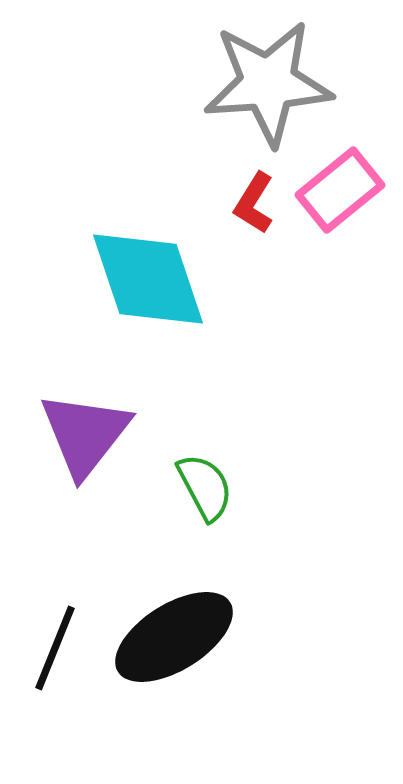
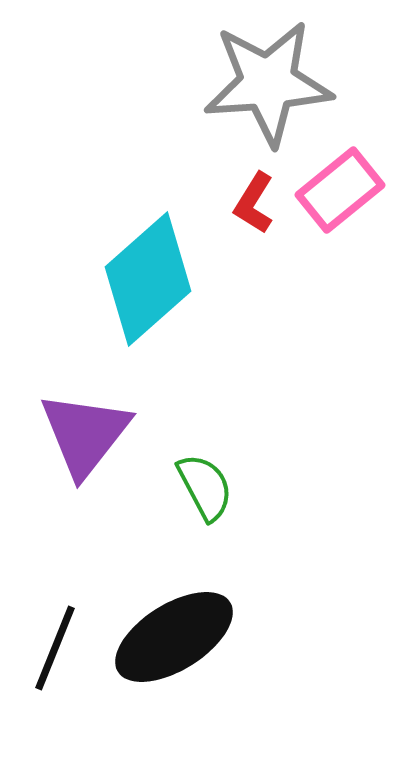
cyan diamond: rotated 67 degrees clockwise
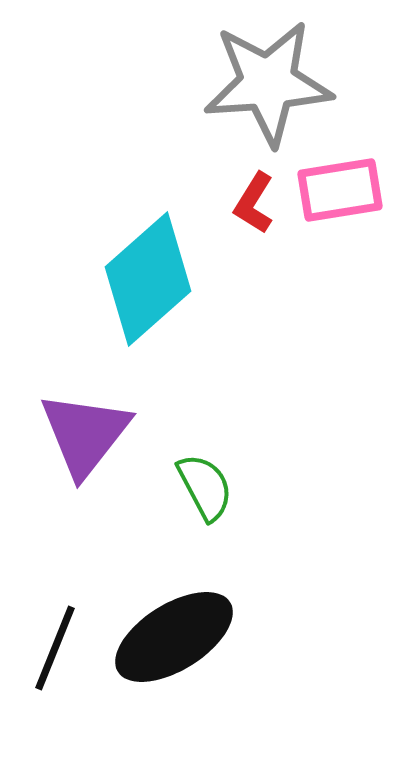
pink rectangle: rotated 30 degrees clockwise
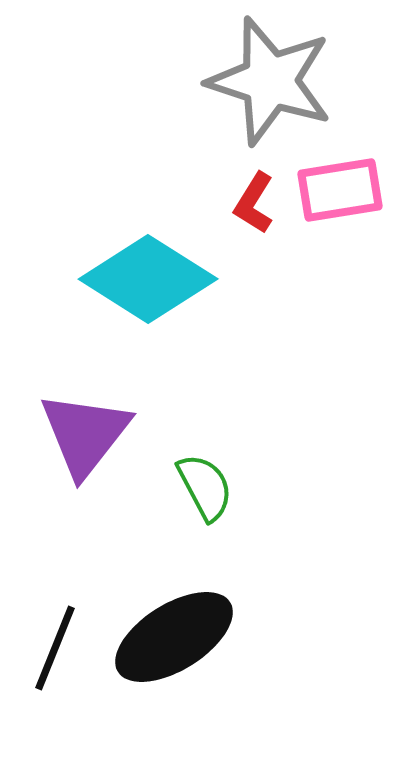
gray star: moved 2 px right, 2 px up; rotated 22 degrees clockwise
cyan diamond: rotated 74 degrees clockwise
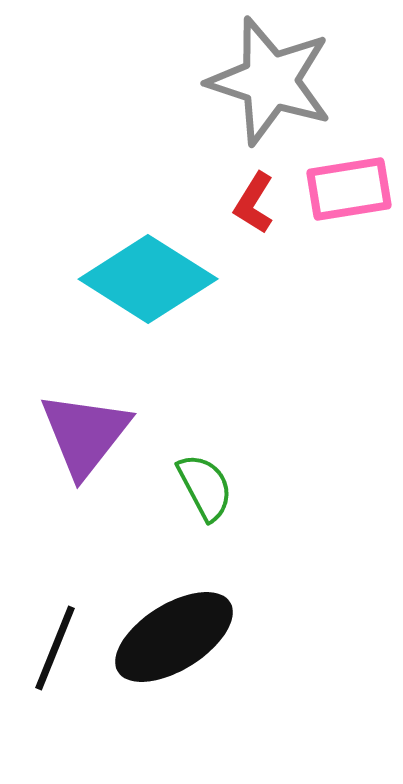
pink rectangle: moved 9 px right, 1 px up
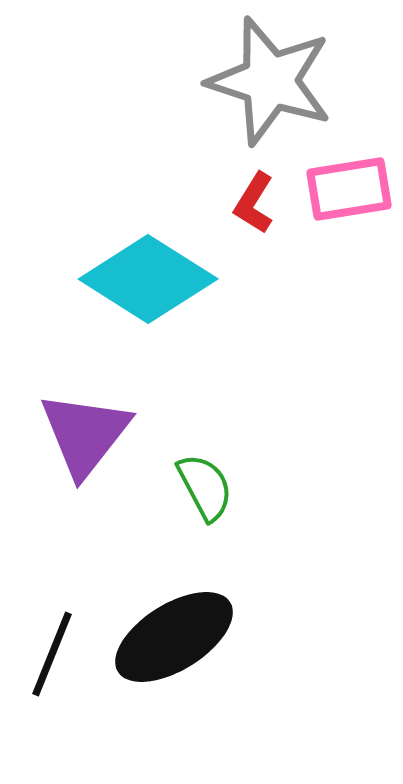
black line: moved 3 px left, 6 px down
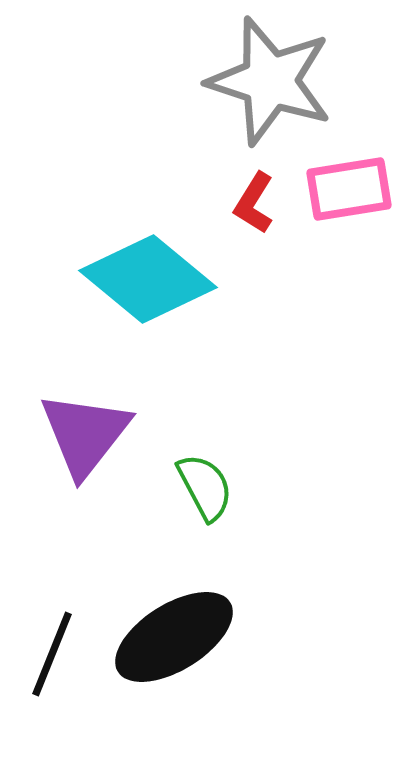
cyan diamond: rotated 7 degrees clockwise
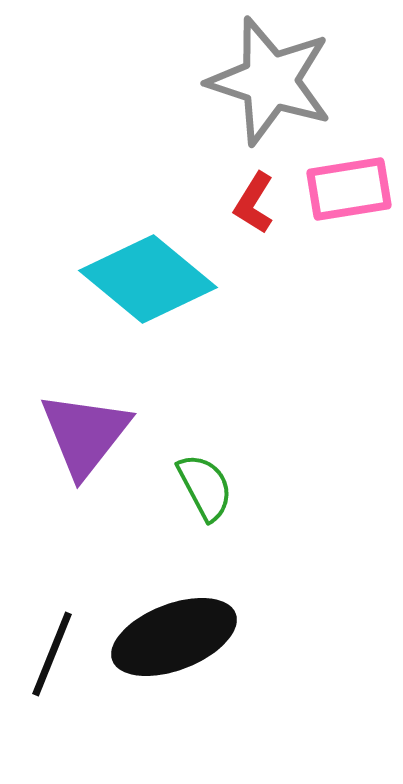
black ellipse: rotated 11 degrees clockwise
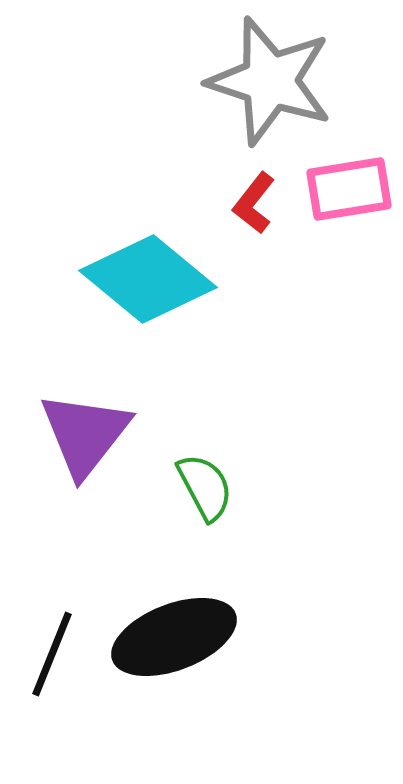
red L-shape: rotated 6 degrees clockwise
